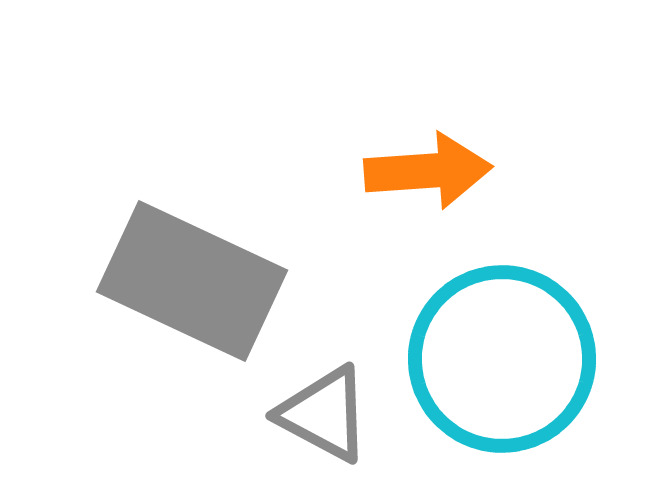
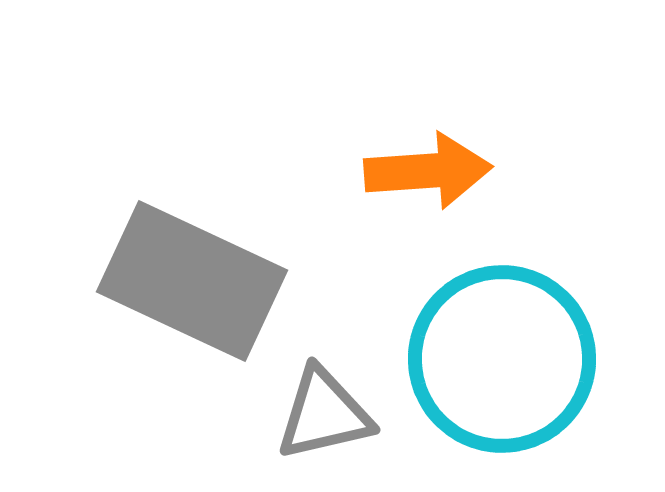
gray triangle: rotated 41 degrees counterclockwise
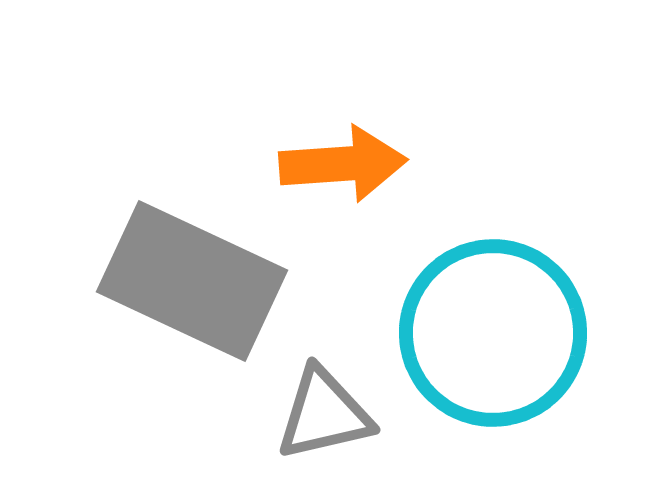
orange arrow: moved 85 px left, 7 px up
cyan circle: moved 9 px left, 26 px up
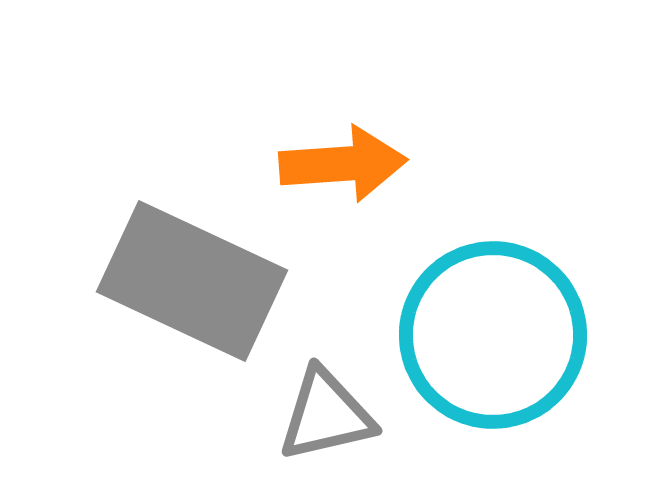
cyan circle: moved 2 px down
gray triangle: moved 2 px right, 1 px down
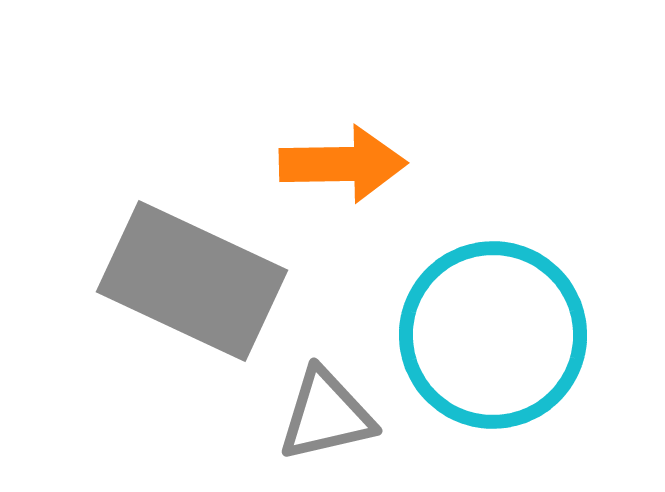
orange arrow: rotated 3 degrees clockwise
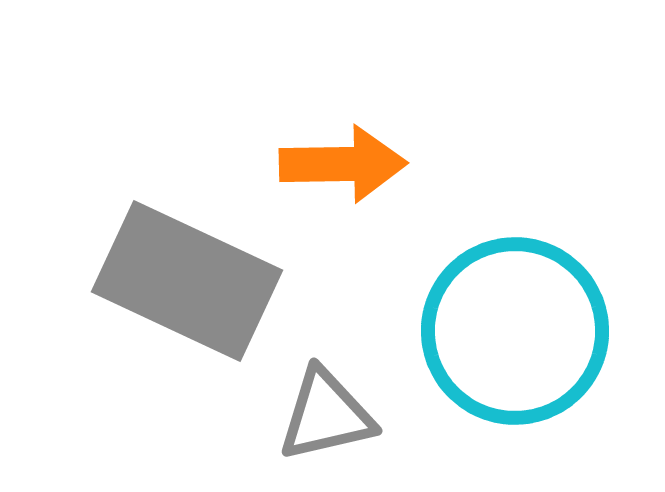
gray rectangle: moved 5 px left
cyan circle: moved 22 px right, 4 px up
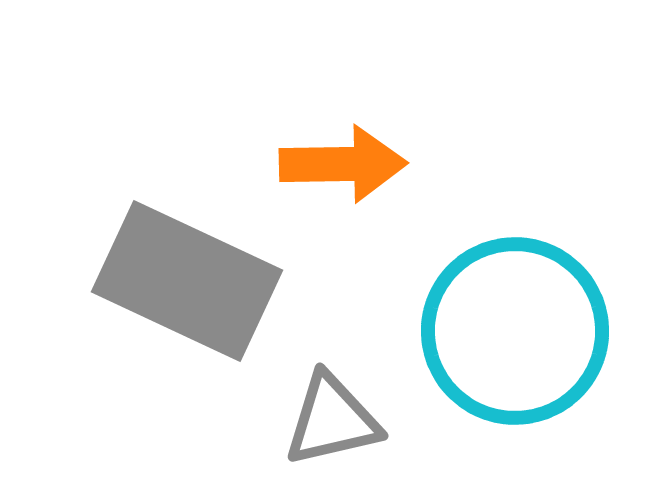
gray triangle: moved 6 px right, 5 px down
